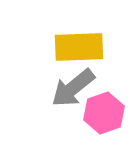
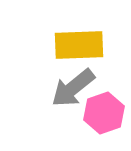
yellow rectangle: moved 2 px up
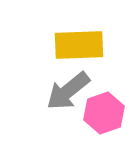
gray arrow: moved 5 px left, 3 px down
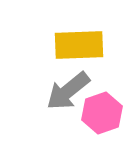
pink hexagon: moved 2 px left
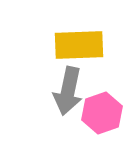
gray arrow: rotated 39 degrees counterclockwise
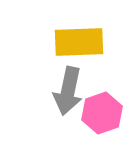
yellow rectangle: moved 3 px up
